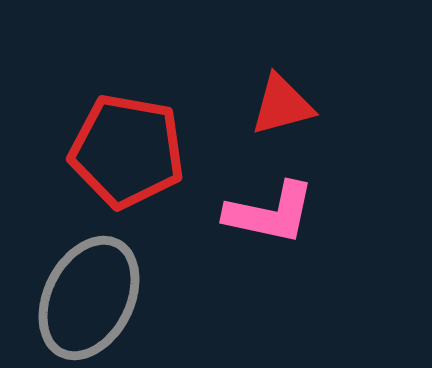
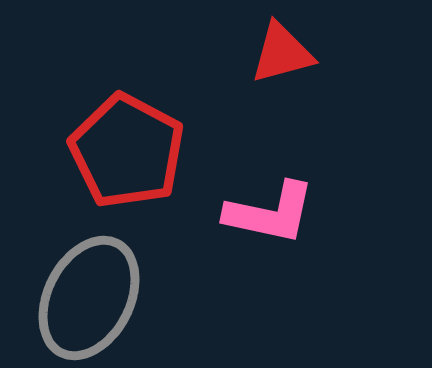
red triangle: moved 52 px up
red pentagon: rotated 18 degrees clockwise
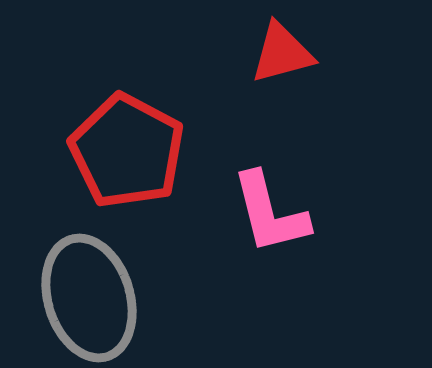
pink L-shape: rotated 64 degrees clockwise
gray ellipse: rotated 44 degrees counterclockwise
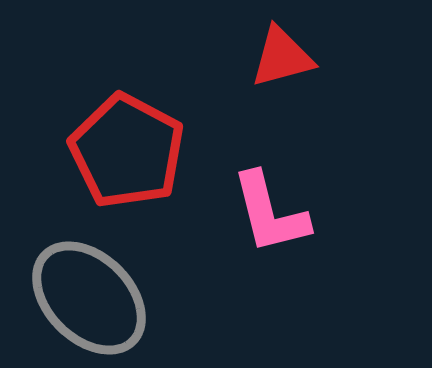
red triangle: moved 4 px down
gray ellipse: rotated 28 degrees counterclockwise
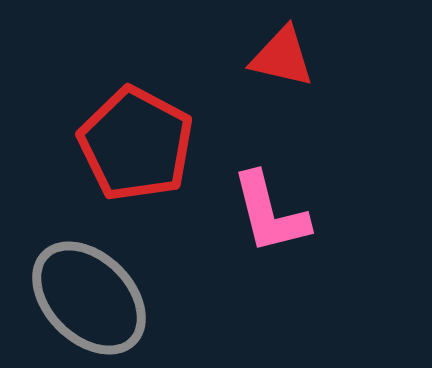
red triangle: rotated 28 degrees clockwise
red pentagon: moved 9 px right, 7 px up
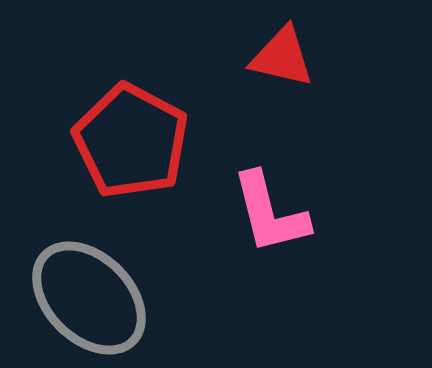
red pentagon: moved 5 px left, 3 px up
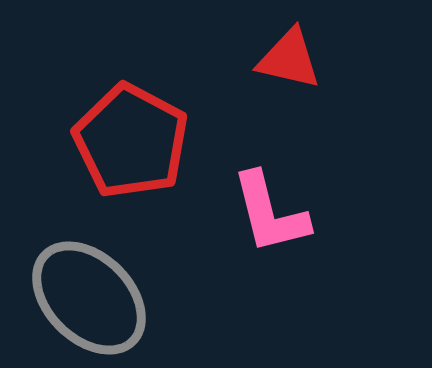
red triangle: moved 7 px right, 2 px down
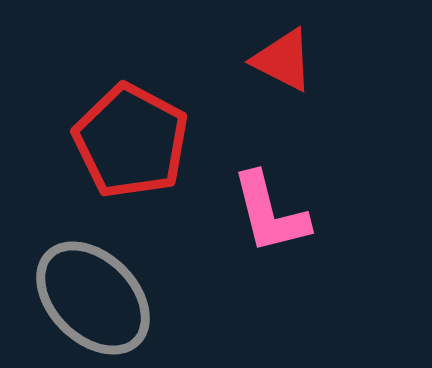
red triangle: moved 6 px left, 1 px down; rotated 14 degrees clockwise
gray ellipse: moved 4 px right
